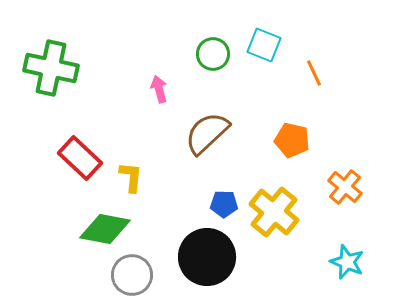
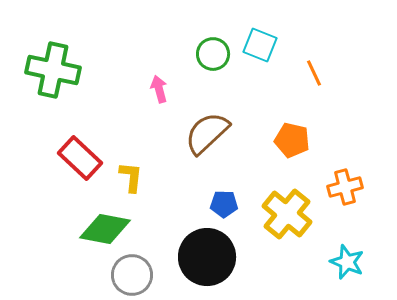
cyan square: moved 4 px left
green cross: moved 2 px right, 2 px down
orange cross: rotated 36 degrees clockwise
yellow cross: moved 13 px right, 2 px down
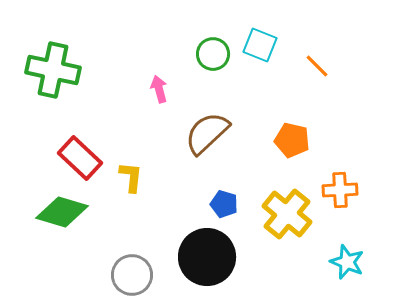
orange line: moved 3 px right, 7 px up; rotated 20 degrees counterclockwise
orange cross: moved 5 px left, 3 px down; rotated 12 degrees clockwise
blue pentagon: rotated 16 degrees clockwise
green diamond: moved 43 px left, 17 px up; rotated 6 degrees clockwise
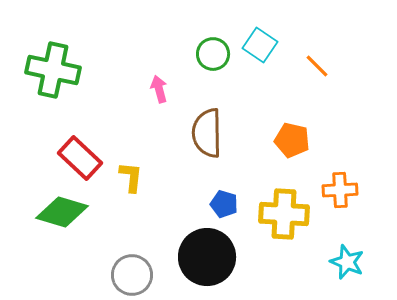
cyan square: rotated 12 degrees clockwise
brown semicircle: rotated 48 degrees counterclockwise
yellow cross: moved 3 px left; rotated 36 degrees counterclockwise
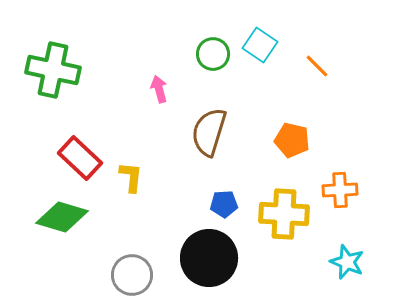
brown semicircle: moved 2 px right, 1 px up; rotated 18 degrees clockwise
blue pentagon: rotated 20 degrees counterclockwise
green diamond: moved 5 px down
black circle: moved 2 px right, 1 px down
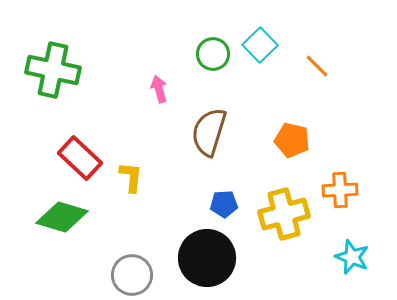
cyan square: rotated 12 degrees clockwise
yellow cross: rotated 18 degrees counterclockwise
black circle: moved 2 px left
cyan star: moved 5 px right, 5 px up
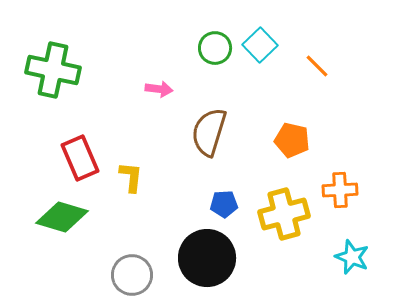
green circle: moved 2 px right, 6 px up
pink arrow: rotated 112 degrees clockwise
red rectangle: rotated 24 degrees clockwise
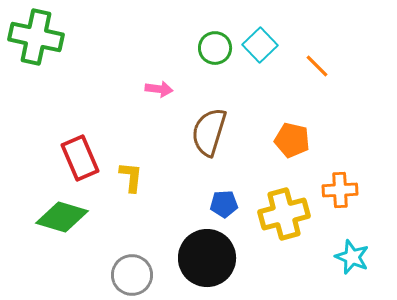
green cross: moved 17 px left, 33 px up
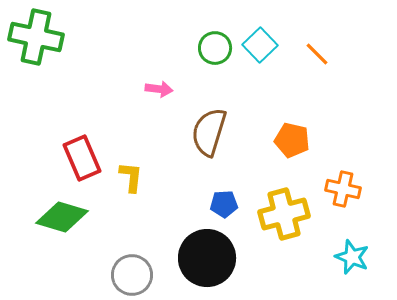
orange line: moved 12 px up
red rectangle: moved 2 px right
orange cross: moved 3 px right, 1 px up; rotated 16 degrees clockwise
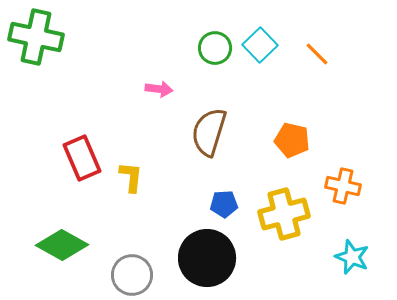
orange cross: moved 3 px up
green diamond: moved 28 px down; rotated 12 degrees clockwise
